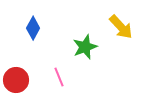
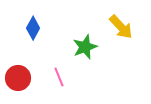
red circle: moved 2 px right, 2 px up
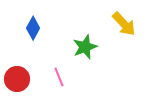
yellow arrow: moved 3 px right, 3 px up
red circle: moved 1 px left, 1 px down
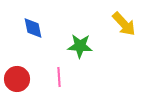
blue diamond: rotated 40 degrees counterclockwise
green star: moved 5 px left, 1 px up; rotated 25 degrees clockwise
pink line: rotated 18 degrees clockwise
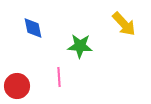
red circle: moved 7 px down
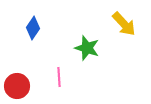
blue diamond: rotated 45 degrees clockwise
green star: moved 7 px right, 2 px down; rotated 15 degrees clockwise
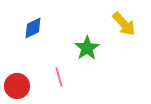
blue diamond: rotated 30 degrees clockwise
green star: rotated 20 degrees clockwise
pink line: rotated 12 degrees counterclockwise
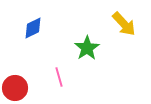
red circle: moved 2 px left, 2 px down
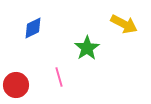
yellow arrow: rotated 20 degrees counterclockwise
red circle: moved 1 px right, 3 px up
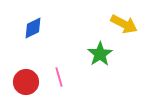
green star: moved 13 px right, 6 px down
red circle: moved 10 px right, 3 px up
